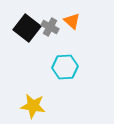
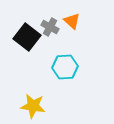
black square: moved 9 px down
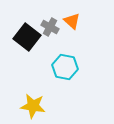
cyan hexagon: rotated 15 degrees clockwise
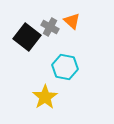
yellow star: moved 12 px right, 9 px up; rotated 30 degrees clockwise
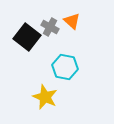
yellow star: rotated 15 degrees counterclockwise
